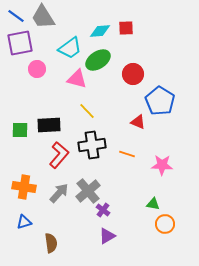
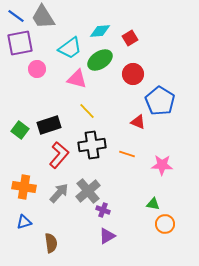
red square: moved 4 px right, 10 px down; rotated 28 degrees counterclockwise
green ellipse: moved 2 px right
black rectangle: rotated 15 degrees counterclockwise
green square: rotated 36 degrees clockwise
purple cross: rotated 16 degrees counterclockwise
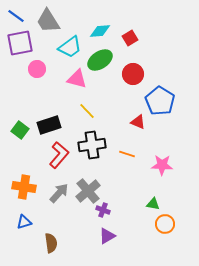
gray trapezoid: moved 5 px right, 4 px down
cyan trapezoid: moved 1 px up
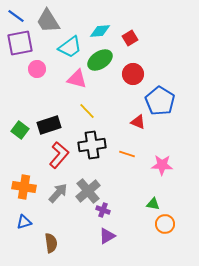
gray arrow: moved 1 px left
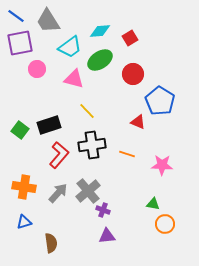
pink triangle: moved 3 px left
purple triangle: rotated 24 degrees clockwise
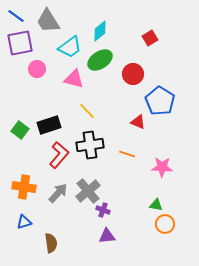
cyan diamond: rotated 35 degrees counterclockwise
red square: moved 20 px right
black cross: moved 2 px left
pink star: moved 2 px down
green triangle: moved 3 px right, 1 px down
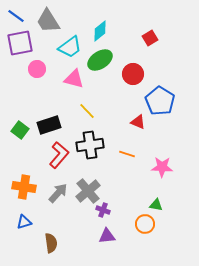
orange circle: moved 20 px left
